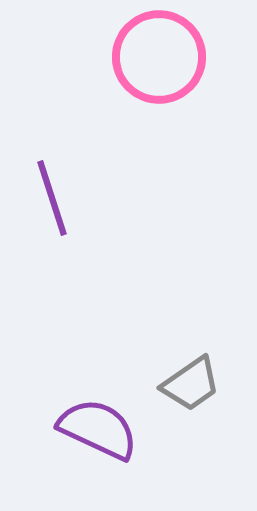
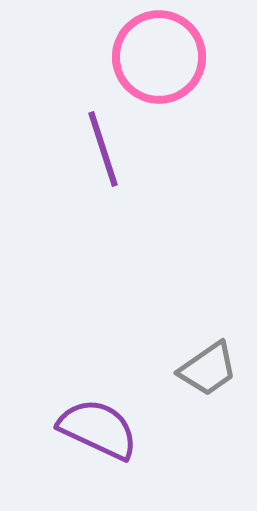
purple line: moved 51 px right, 49 px up
gray trapezoid: moved 17 px right, 15 px up
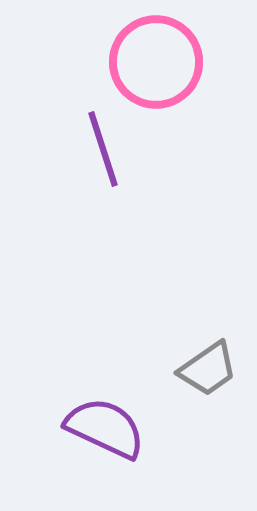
pink circle: moved 3 px left, 5 px down
purple semicircle: moved 7 px right, 1 px up
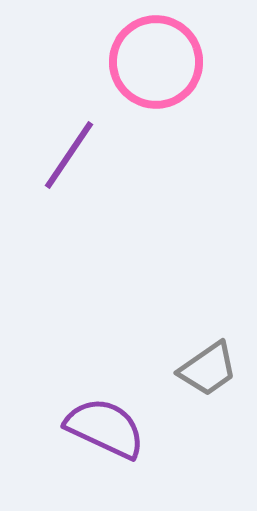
purple line: moved 34 px left, 6 px down; rotated 52 degrees clockwise
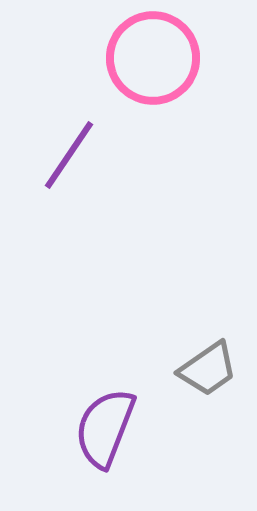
pink circle: moved 3 px left, 4 px up
purple semicircle: rotated 94 degrees counterclockwise
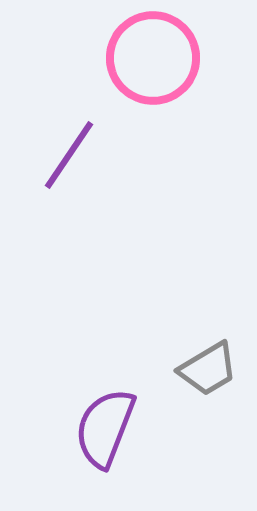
gray trapezoid: rotated 4 degrees clockwise
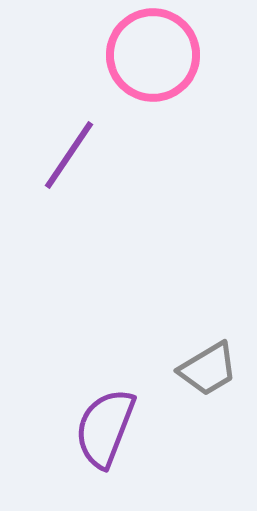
pink circle: moved 3 px up
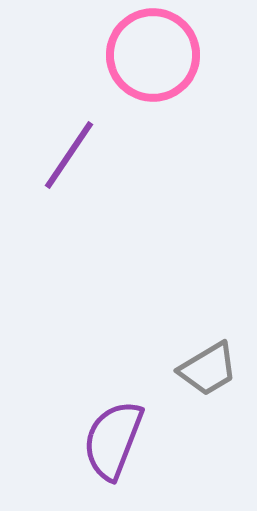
purple semicircle: moved 8 px right, 12 px down
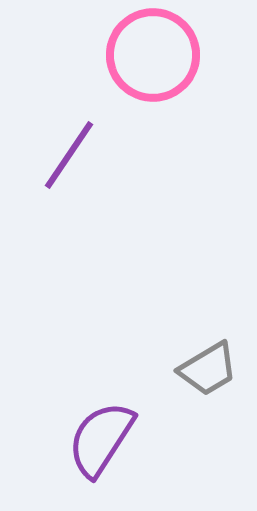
purple semicircle: moved 12 px left, 1 px up; rotated 12 degrees clockwise
